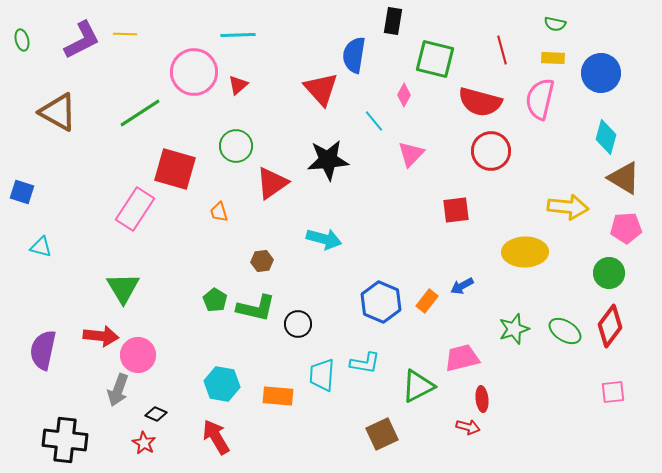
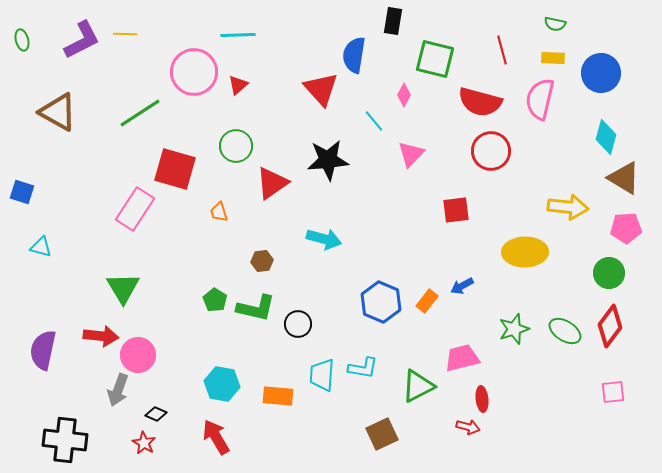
cyan L-shape at (365, 363): moved 2 px left, 5 px down
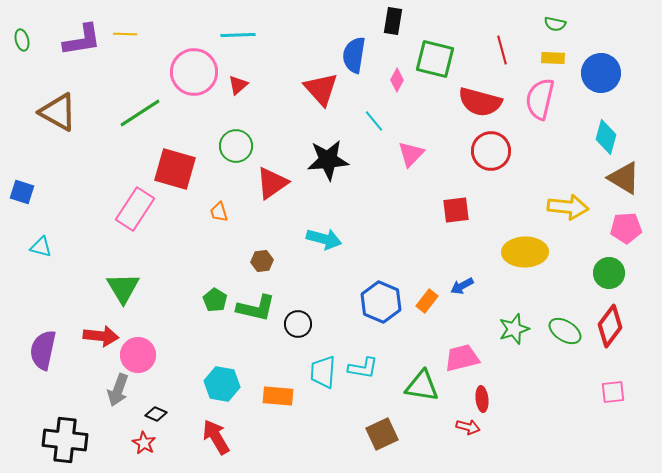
purple L-shape at (82, 40): rotated 18 degrees clockwise
pink diamond at (404, 95): moved 7 px left, 15 px up
cyan trapezoid at (322, 375): moved 1 px right, 3 px up
green triangle at (418, 386): moved 4 px right; rotated 36 degrees clockwise
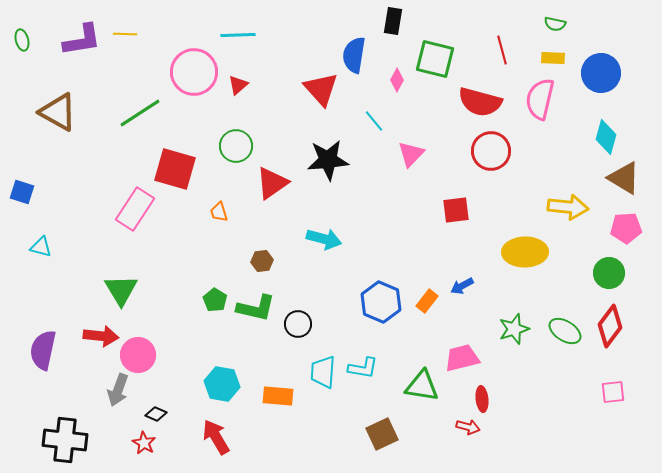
green triangle at (123, 288): moved 2 px left, 2 px down
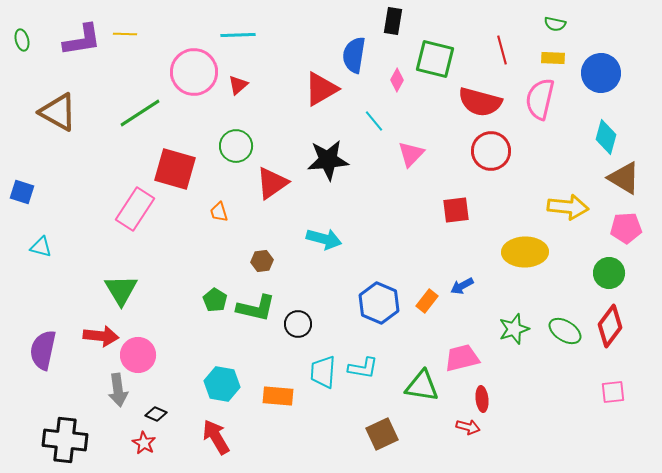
red triangle at (321, 89): rotated 42 degrees clockwise
blue hexagon at (381, 302): moved 2 px left, 1 px down
gray arrow at (118, 390): rotated 28 degrees counterclockwise
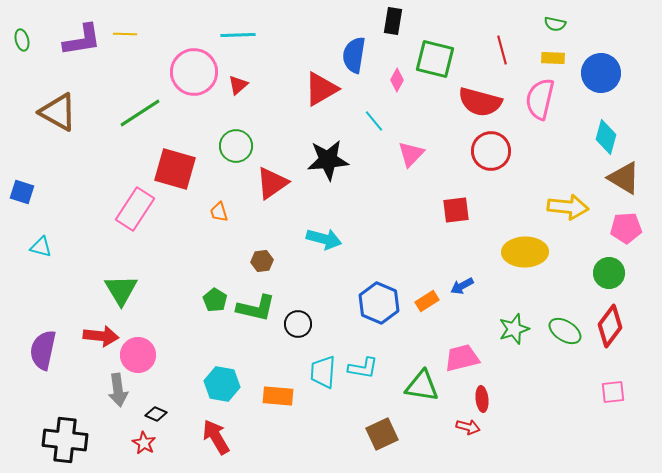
orange rectangle at (427, 301): rotated 20 degrees clockwise
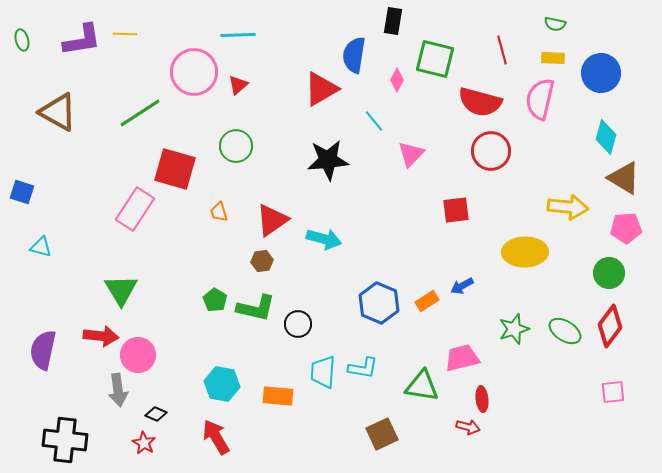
red triangle at (272, 183): moved 37 px down
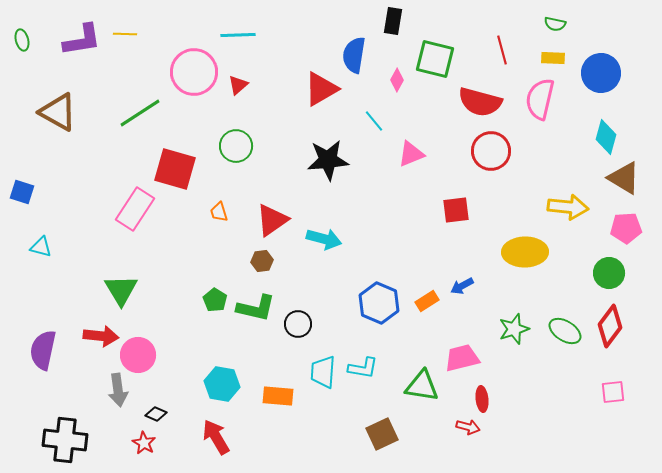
pink triangle at (411, 154): rotated 24 degrees clockwise
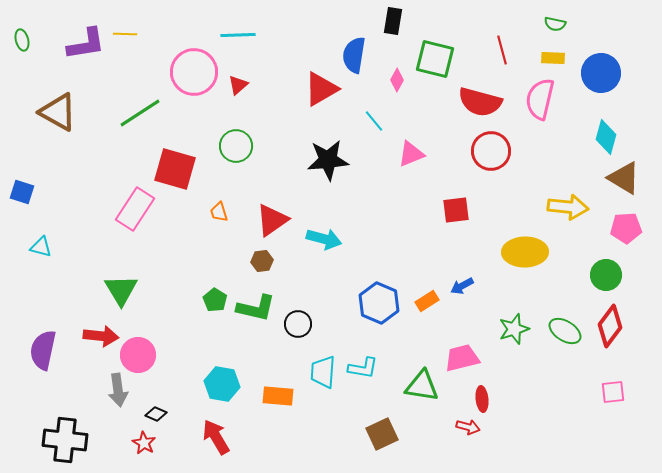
purple L-shape at (82, 40): moved 4 px right, 4 px down
green circle at (609, 273): moved 3 px left, 2 px down
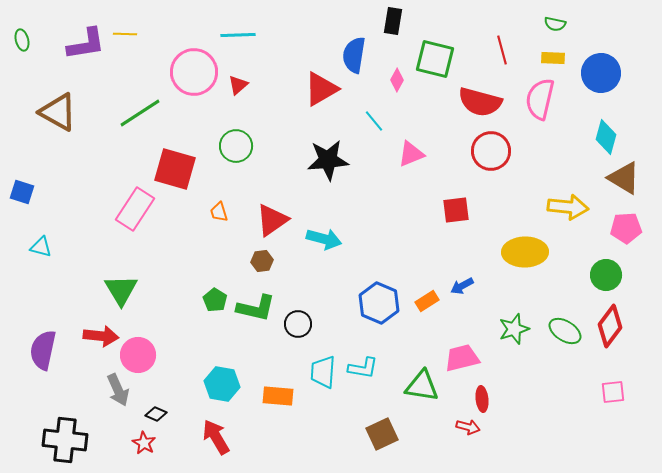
gray arrow at (118, 390): rotated 16 degrees counterclockwise
